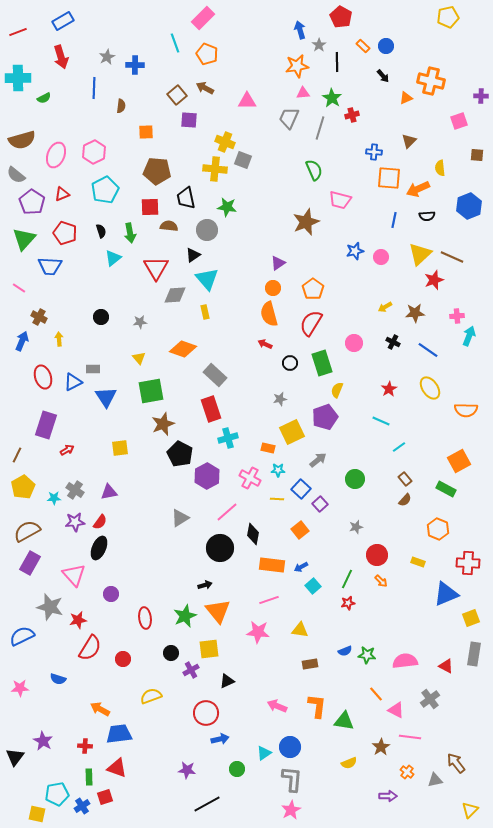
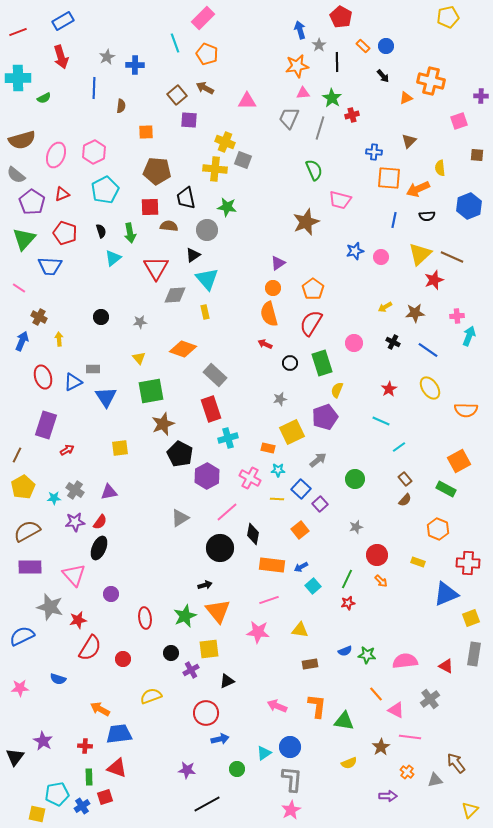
purple rectangle at (30, 563): moved 4 px down; rotated 60 degrees clockwise
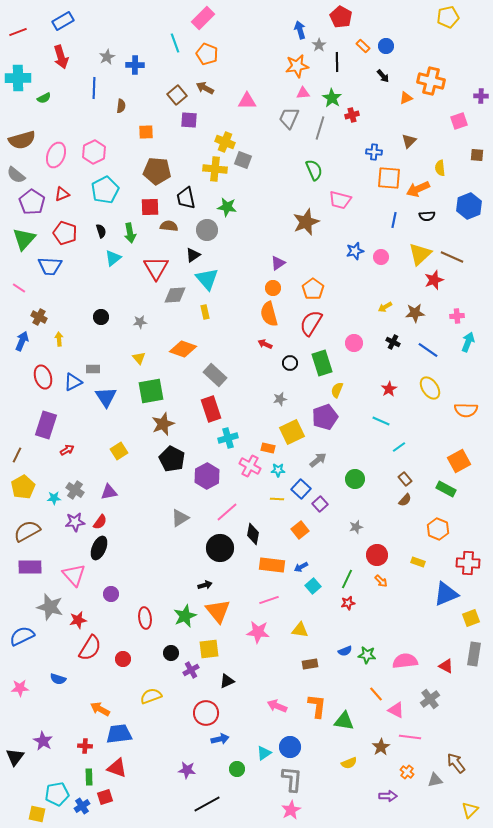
cyan arrow at (469, 336): moved 1 px left, 6 px down
yellow square at (120, 448): moved 1 px left, 3 px down; rotated 24 degrees counterclockwise
black pentagon at (180, 454): moved 8 px left, 5 px down
pink cross at (250, 478): moved 12 px up
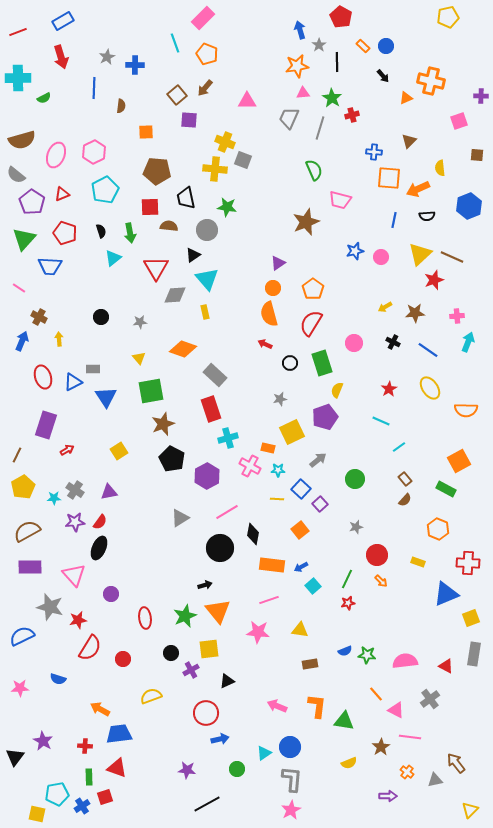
brown arrow at (205, 88): rotated 78 degrees counterclockwise
pink line at (227, 512): rotated 10 degrees clockwise
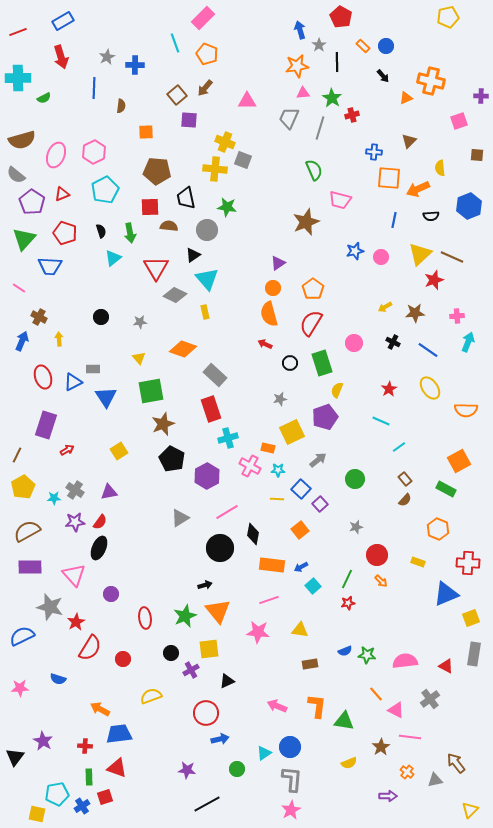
black semicircle at (427, 216): moved 4 px right
gray diamond at (175, 295): rotated 30 degrees clockwise
red star at (78, 620): moved 2 px left, 2 px down; rotated 18 degrees counterclockwise
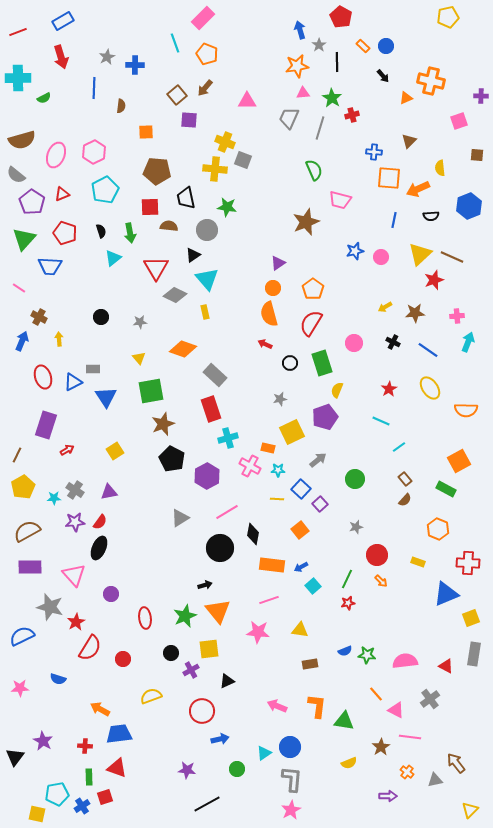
yellow square at (119, 451): moved 4 px left
red circle at (206, 713): moved 4 px left, 2 px up
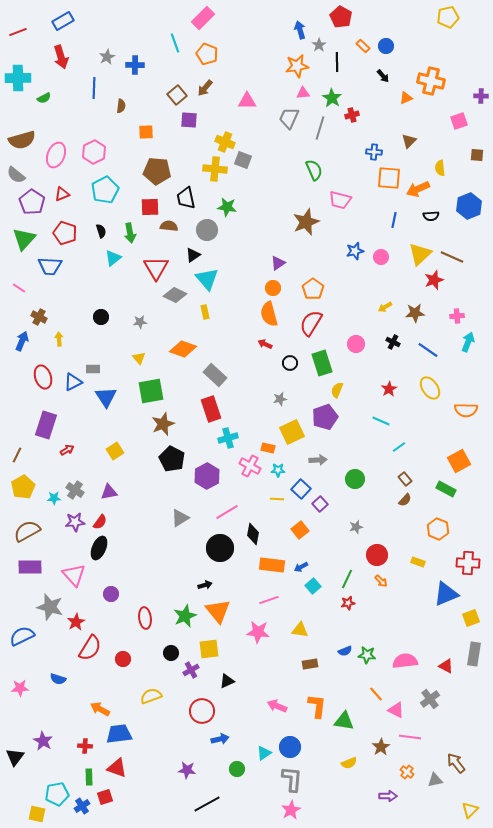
pink circle at (354, 343): moved 2 px right, 1 px down
gray arrow at (318, 460): rotated 36 degrees clockwise
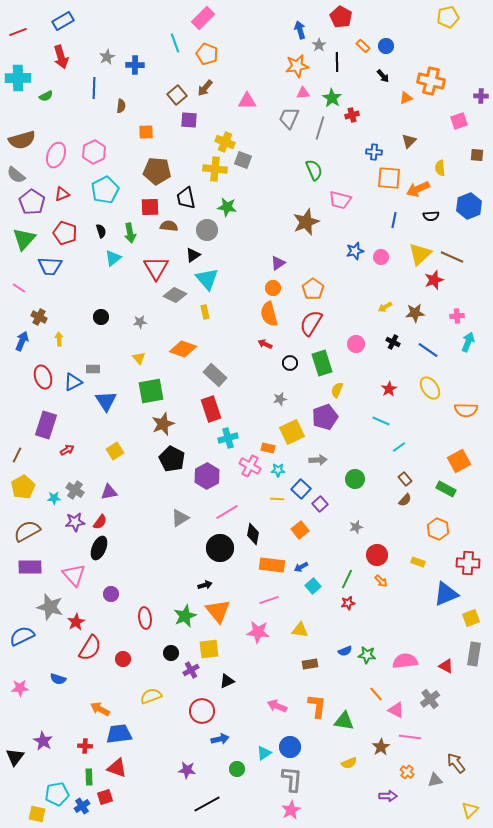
green semicircle at (44, 98): moved 2 px right, 2 px up
blue triangle at (106, 397): moved 4 px down
